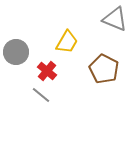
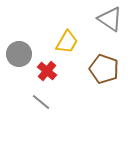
gray triangle: moved 5 px left; rotated 12 degrees clockwise
gray circle: moved 3 px right, 2 px down
brown pentagon: rotated 8 degrees counterclockwise
gray line: moved 7 px down
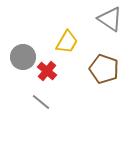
gray circle: moved 4 px right, 3 px down
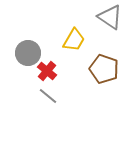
gray triangle: moved 2 px up
yellow trapezoid: moved 7 px right, 2 px up
gray circle: moved 5 px right, 4 px up
gray line: moved 7 px right, 6 px up
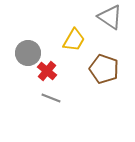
gray line: moved 3 px right, 2 px down; rotated 18 degrees counterclockwise
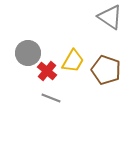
yellow trapezoid: moved 1 px left, 21 px down
brown pentagon: moved 2 px right, 1 px down
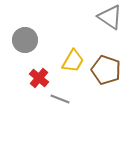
gray circle: moved 3 px left, 13 px up
red cross: moved 8 px left, 7 px down
gray line: moved 9 px right, 1 px down
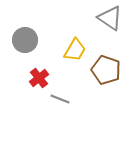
gray triangle: moved 1 px down
yellow trapezoid: moved 2 px right, 11 px up
red cross: rotated 12 degrees clockwise
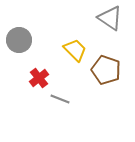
gray circle: moved 6 px left
yellow trapezoid: rotated 75 degrees counterclockwise
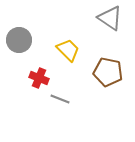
yellow trapezoid: moved 7 px left
brown pentagon: moved 2 px right, 2 px down; rotated 8 degrees counterclockwise
red cross: rotated 30 degrees counterclockwise
